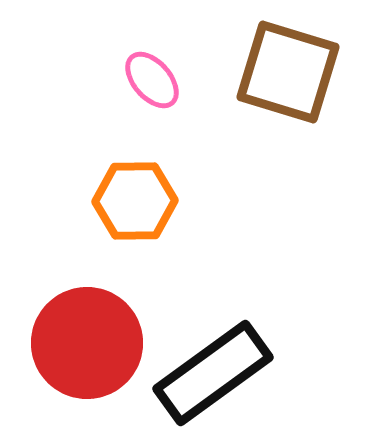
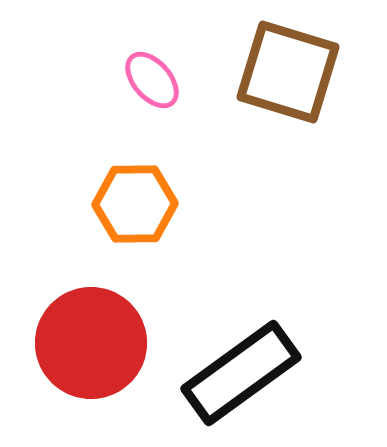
orange hexagon: moved 3 px down
red circle: moved 4 px right
black rectangle: moved 28 px right
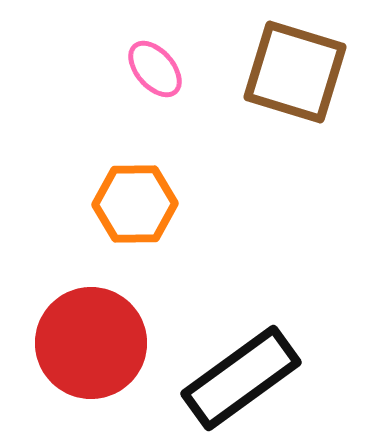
brown square: moved 7 px right
pink ellipse: moved 3 px right, 11 px up
black rectangle: moved 5 px down
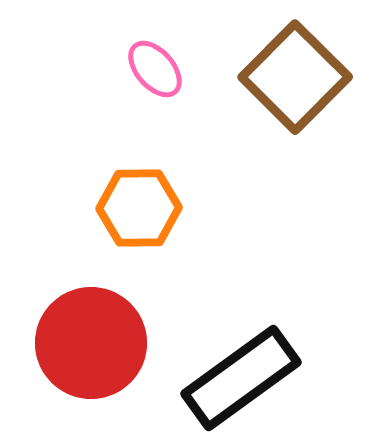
brown square: moved 5 px down; rotated 28 degrees clockwise
orange hexagon: moved 4 px right, 4 px down
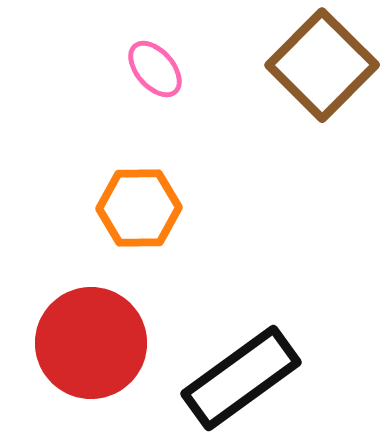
brown square: moved 27 px right, 12 px up
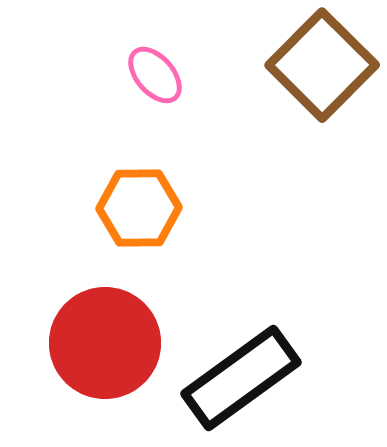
pink ellipse: moved 6 px down
red circle: moved 14 px right
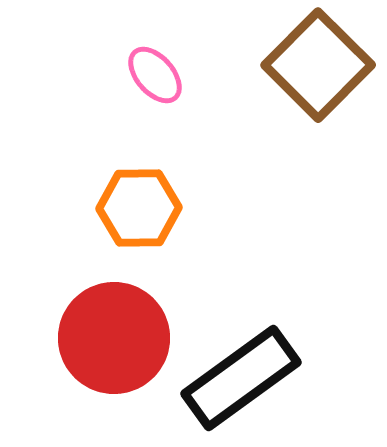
brown square: moved 4 px left
red circle: moved 9 px right, 5 px up
